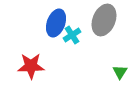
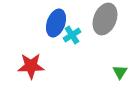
gray ellipse: moved 1 px right, 1 px up
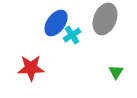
blue ellipse: rotated 16 degrees clockwise
red star: moved 2 px down
green triangle: moved 4 px left
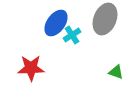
green triangle: rotated 42 degrees counterclockwise
